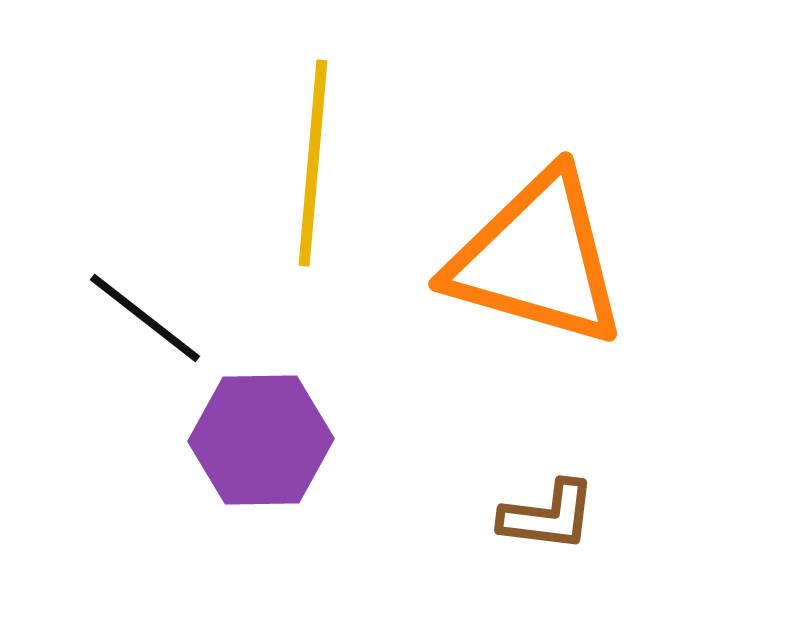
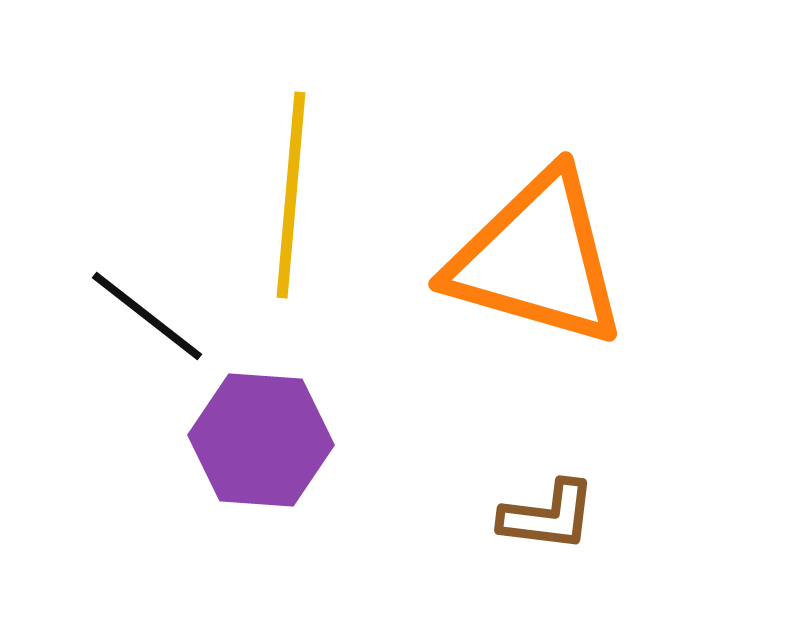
yellow line: moved 22 px left, 32 px down
black line: moved 2 px right, 2 px up
purple hexagon: rotated 5 degrees clockwise
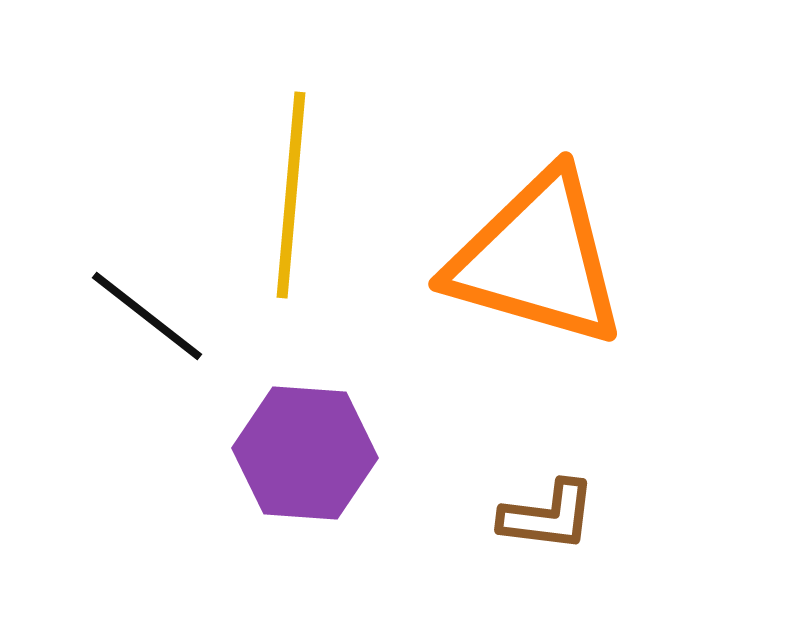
purple hexagon: moved 44 px right, 13 px down
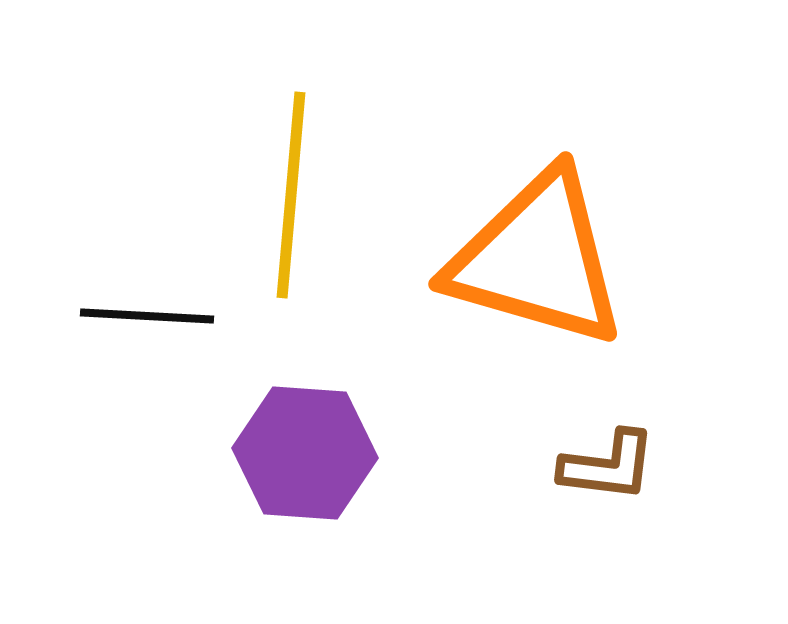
black line: rotated 35 degrees counterclockwise
brown L-shape: moved 60 px right, 50 px up
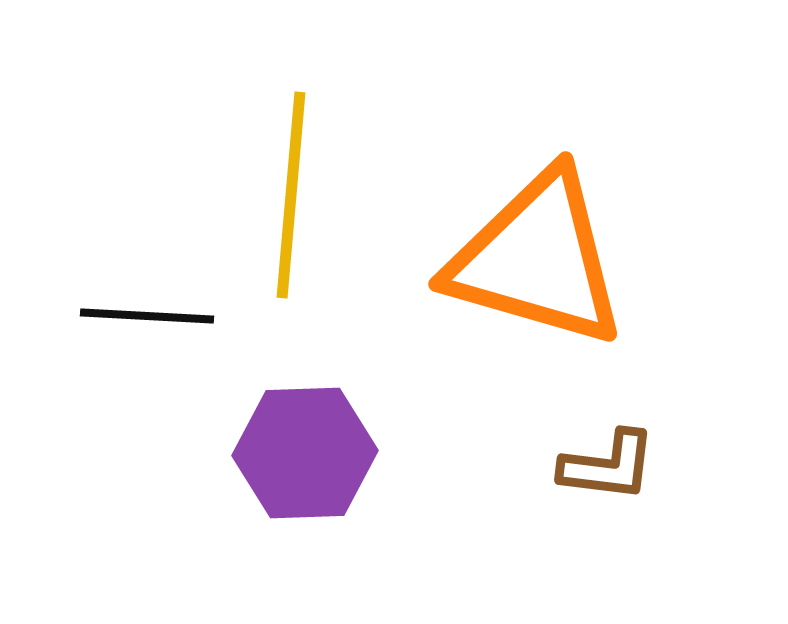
purple hexagon: rotated 6 degrees counterclockwise
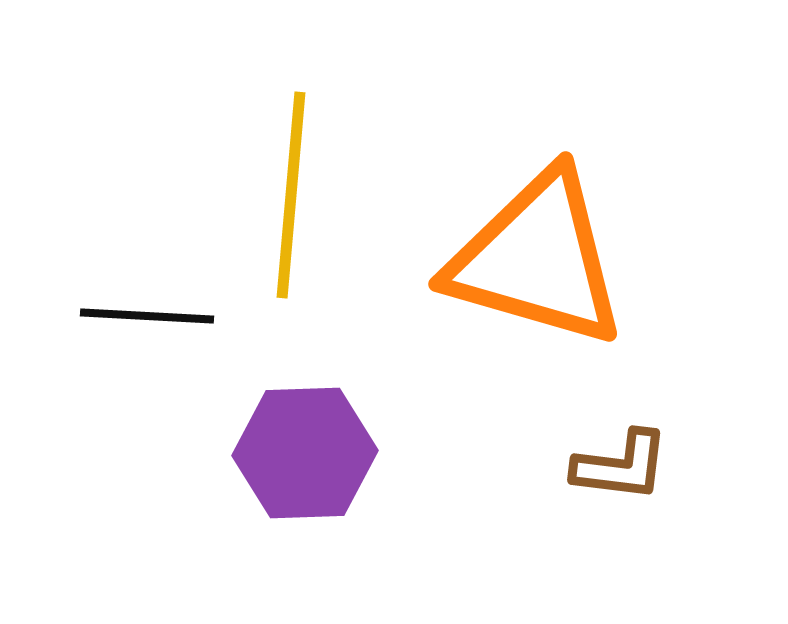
brown L-shape: moved 13 px right
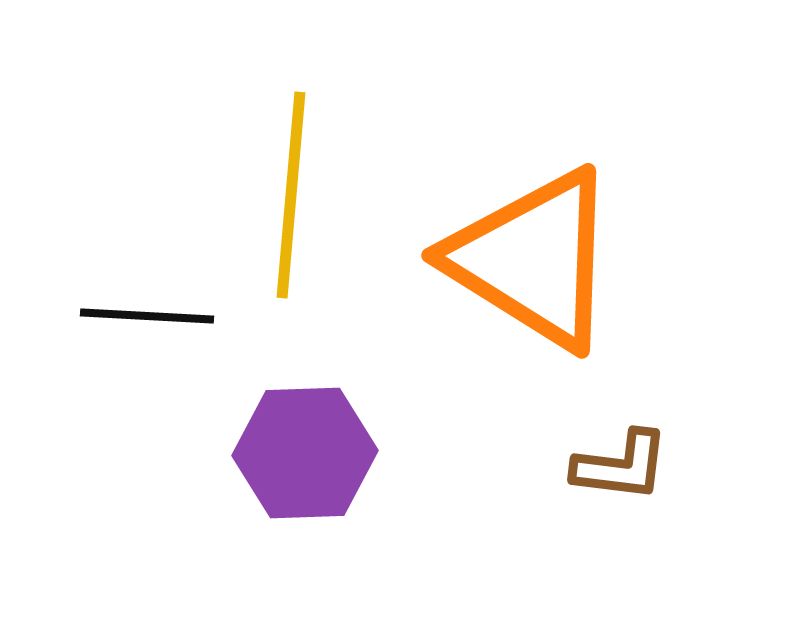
orange triangle: moved 4 px left; rotated 16 degrees clockwise
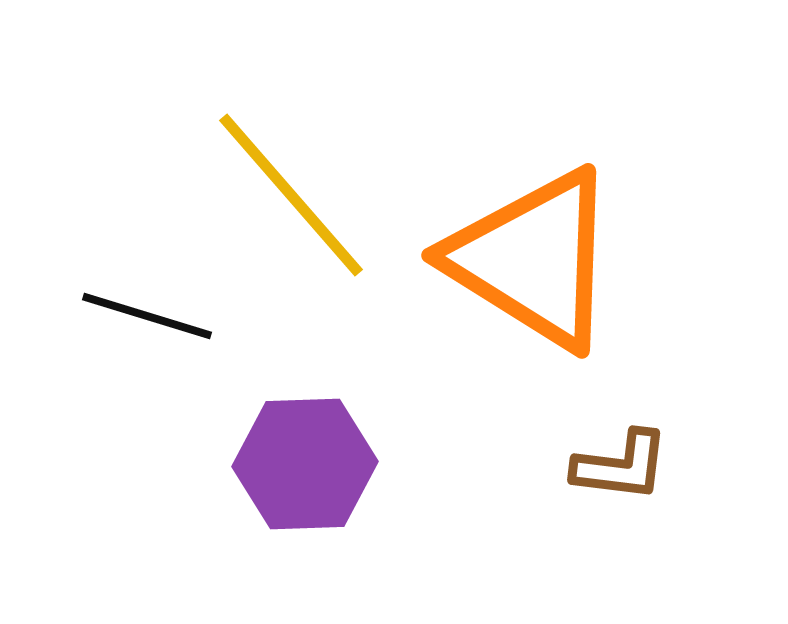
yellow line: rotated 46 degrees counterclockwise
black line: rotated 14 degrees clockwise
purple hexagon: moved 11 px down
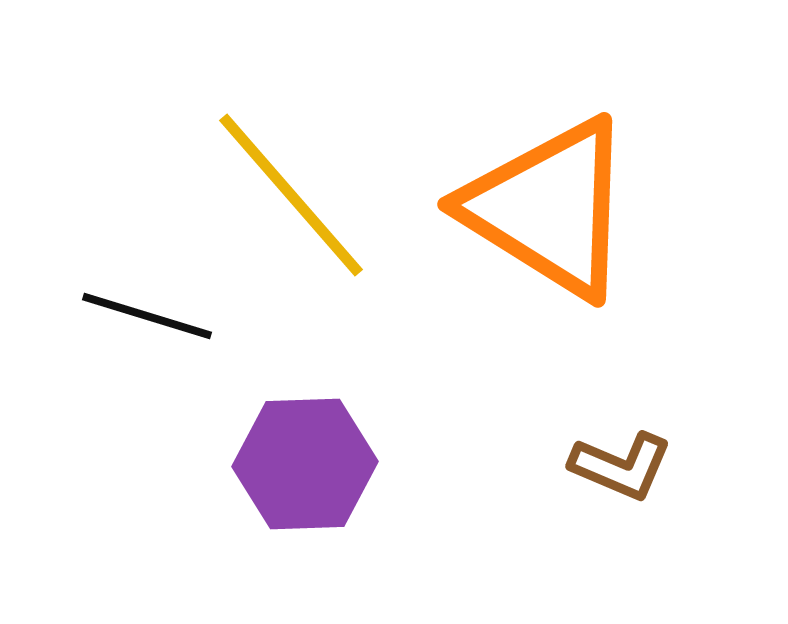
orange triangle: moved 16 px right, 51 px up
brown L-shape: rotated 16 degrees clockwise
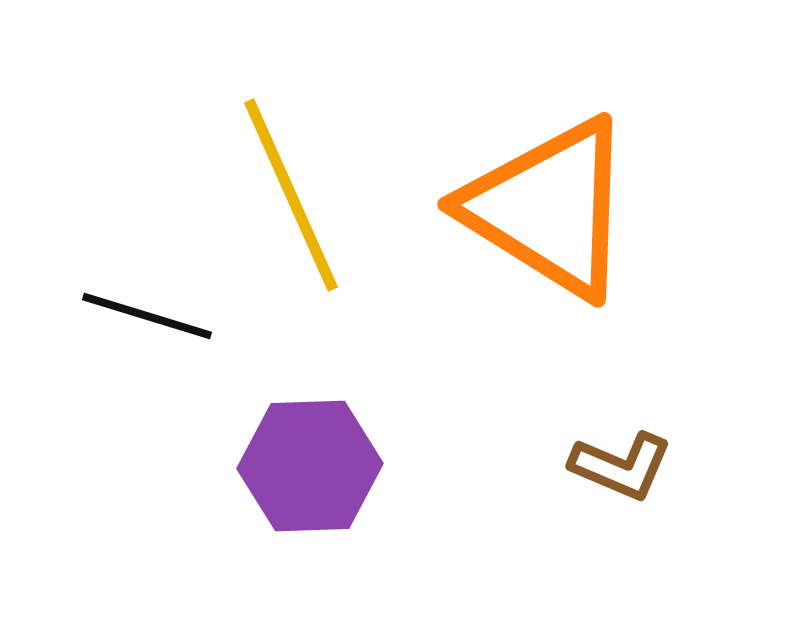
yellow line: rotated 17 degrees clockwise
purple hexagon: moved 5 px right, 2 px down
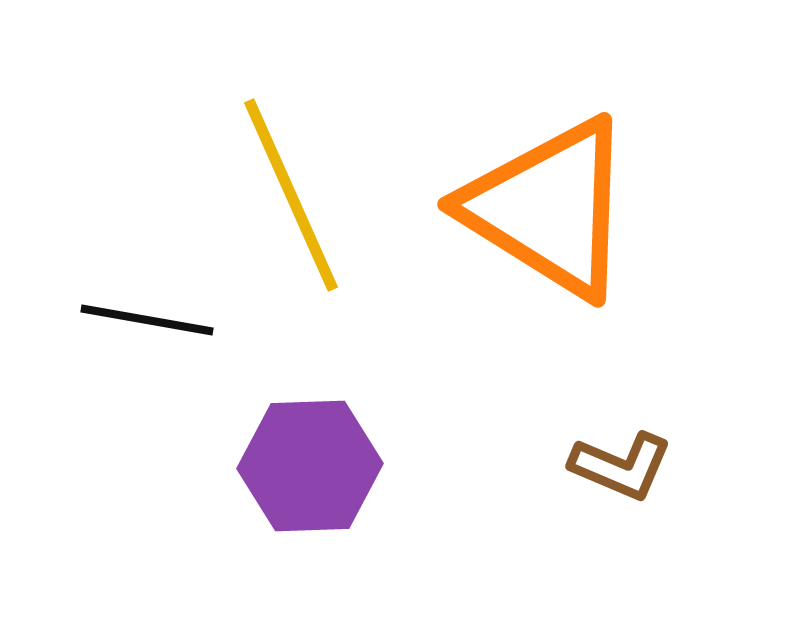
black line: moved 4 px down; rotated 7 degrees counterclockwise
